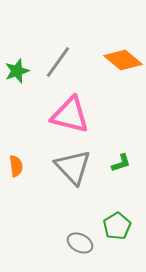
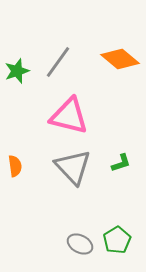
orange diamond: moved 3 px left, 1 px up
pink triangle: moved 1 px left, 1 px down
orange semicircle: moved 1 px left
green pentagon: moved 14 px down
gray ellipse: moved 1 px down
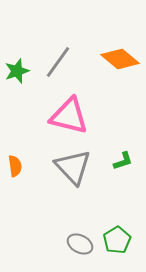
green L-shape: moved 2 px right, 2 px up
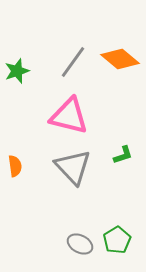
gray line: moved 15 px right
green L-shape: moved 6 px up
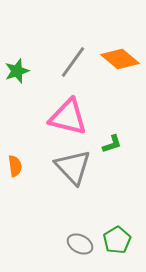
pink triangle: moved 1 px left, 1 px down
green L-shape: moved 11 px left, 11 px up
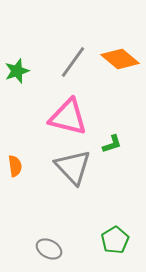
green pentagon: moved 2 px left
gray ellipse: moved 31 px left, 5 px down
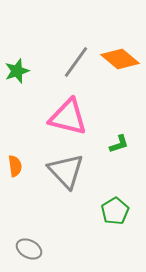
gray line: moved 3 px right
green L-shape: moved 7 px right
gray triangle: moved 7 px left, 4 px down
green pentagon: moved 29 px up
gray ellipse: moved 20 px left
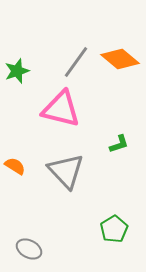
pink triangle: moved 7 px left, 8 px up
orange semicircle: rotated 50 degrees counterclockwise
green pentagon: moved 1 px left, 18 px down
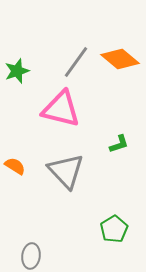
gray ellipse: moved 2 px right, 7 px down; rotated 70 degrees clockwise
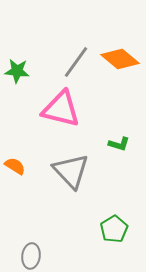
green star: rotated 25 degrees clockwise
green L-shape: rotated 35 degrees clockwise
gray triangle: moved 5 px right
